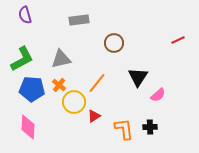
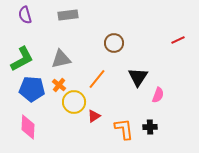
gray rectangle: moved 11 px left, 5 px up
orange line: moved 4 px up
pink semicircle: rotated 28 degrees counterclockwise
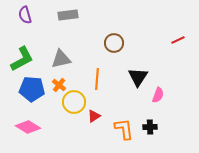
orange line: rotated 35 degrees counterclockwise
pink diamond: rotated 60 degrees counterclockwise
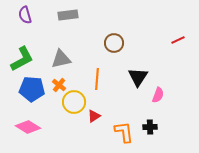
orange L-shape: moved 3 px down
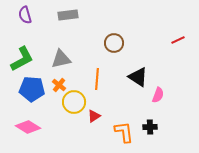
black triangle: rotated 30 degrees counterclockwise
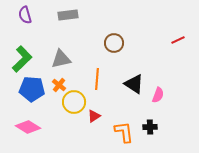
green L-shape: rotated 16 degrees counterclockwise
black triangle: moved 4 px left, 7 px down
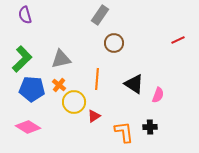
gray rectangle: moved 32 px right; rotated 48 degrees counterclockwise
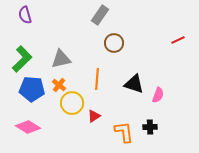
black triangle: rotated 15 degrees counterclockwise
yellow circle: moved 2 px left, 1 px down
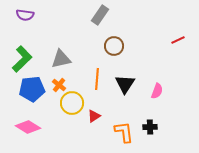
purple semicircle: rotated 66 degrees counterclockwise
brown circle: moved 3 px down
black triangle: moved 9 px left; rotated 45 degrees clockwise
blue pentagon: rotated 10 degrees counterclockwise
pink semicircle: moved 1 px left, 4 px up
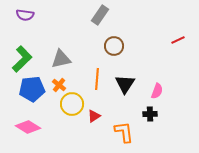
yellow circle: moved 1 px down
black cross: moved 13 px up
